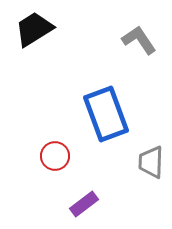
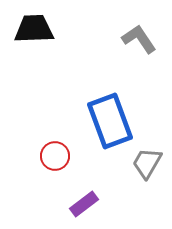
black trapezoid: rotated 30 degrees clockwise
gray L-shape: moved 1 px up
blue rectangle: moved 4 px right, 7 px down
gray trapezoid: moved 4 px left, 1 px down; rotated 28 degrees clockwise
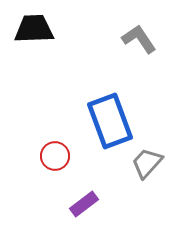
gray trapezoid: rotated 12 degrees clockwise
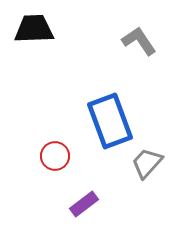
gray L-shape: moved 2 px down
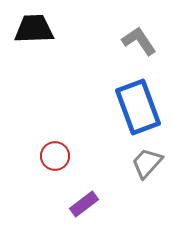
blue rectangle: moved 28 px right, 14 px up
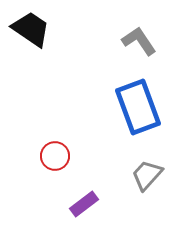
black trapezoid: moved 3 px left; rotated 36 degrees clockwise
gray trapezoid: moved 12 px down
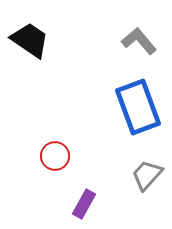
black trapezoid: moved 1 px left, 11 px down
gray L-shape: rotated 6 degrees counterclockwise
purple rectangle: rotated 24 degrees counterclockwise
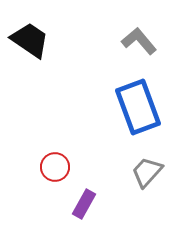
red circle: moved 11 px down
gray trapezoid: moved 3 px up
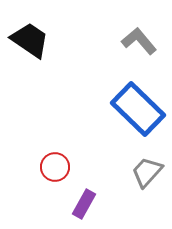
blue rectangle: moved 2 px down; rotated 26 degrees counterclockwise
